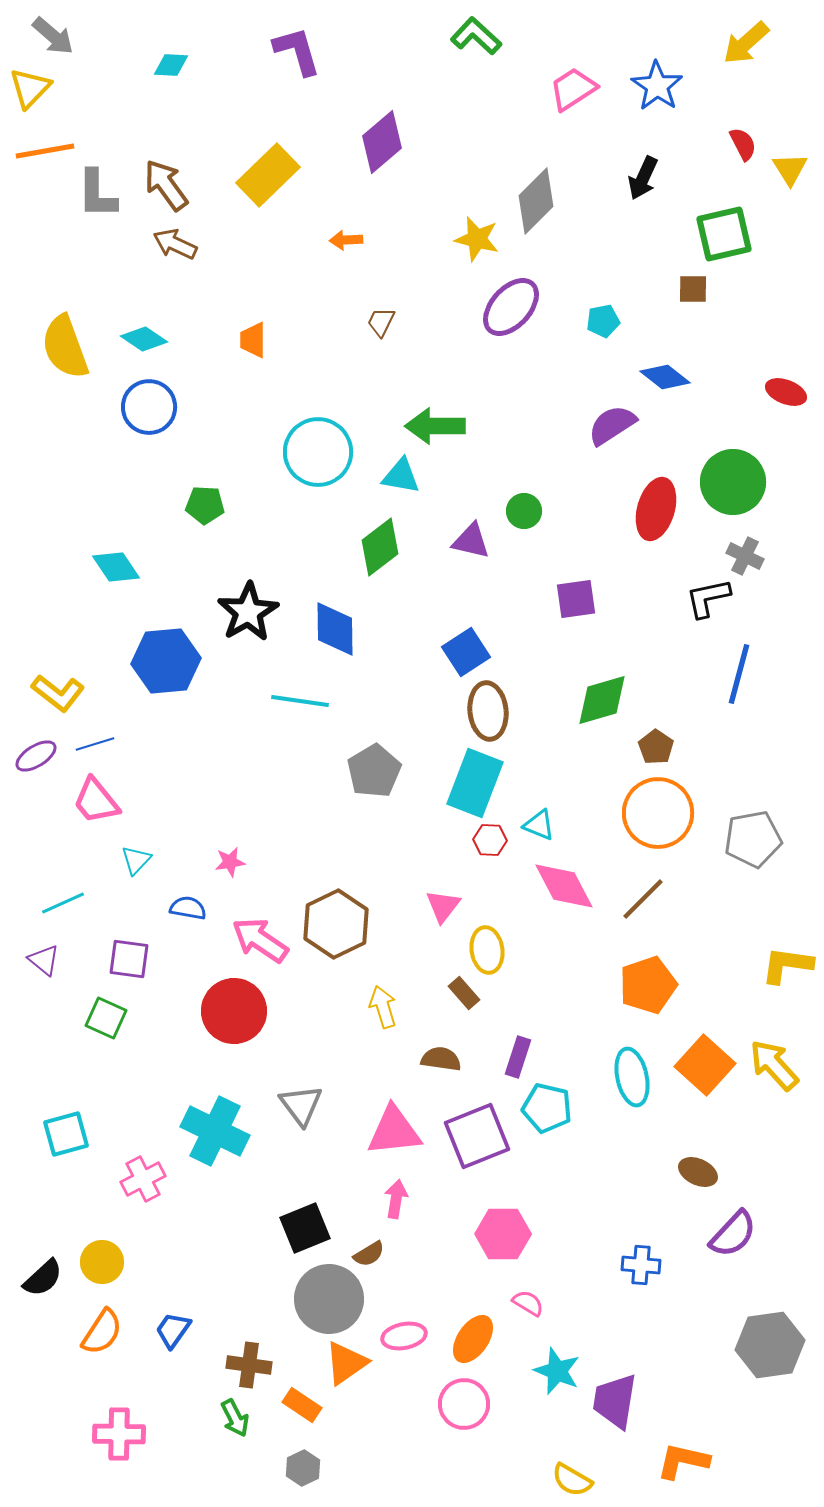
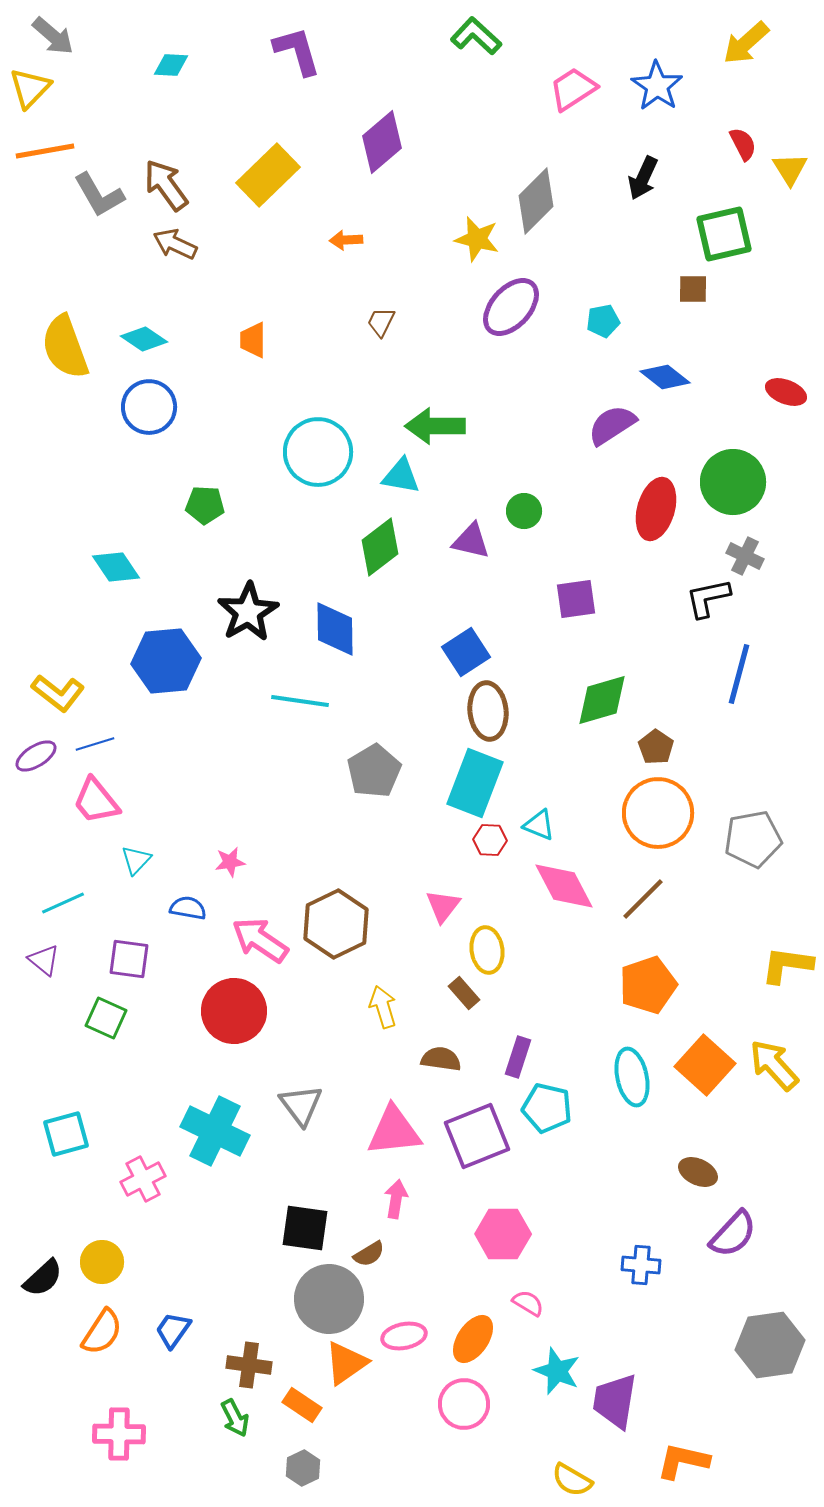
gray L-shape at (97, 194): moved 2 px right, 1 px down; rotated 30 degrees counterclockwise
black square at (305, 1228): rotated 30 degrees clockwise
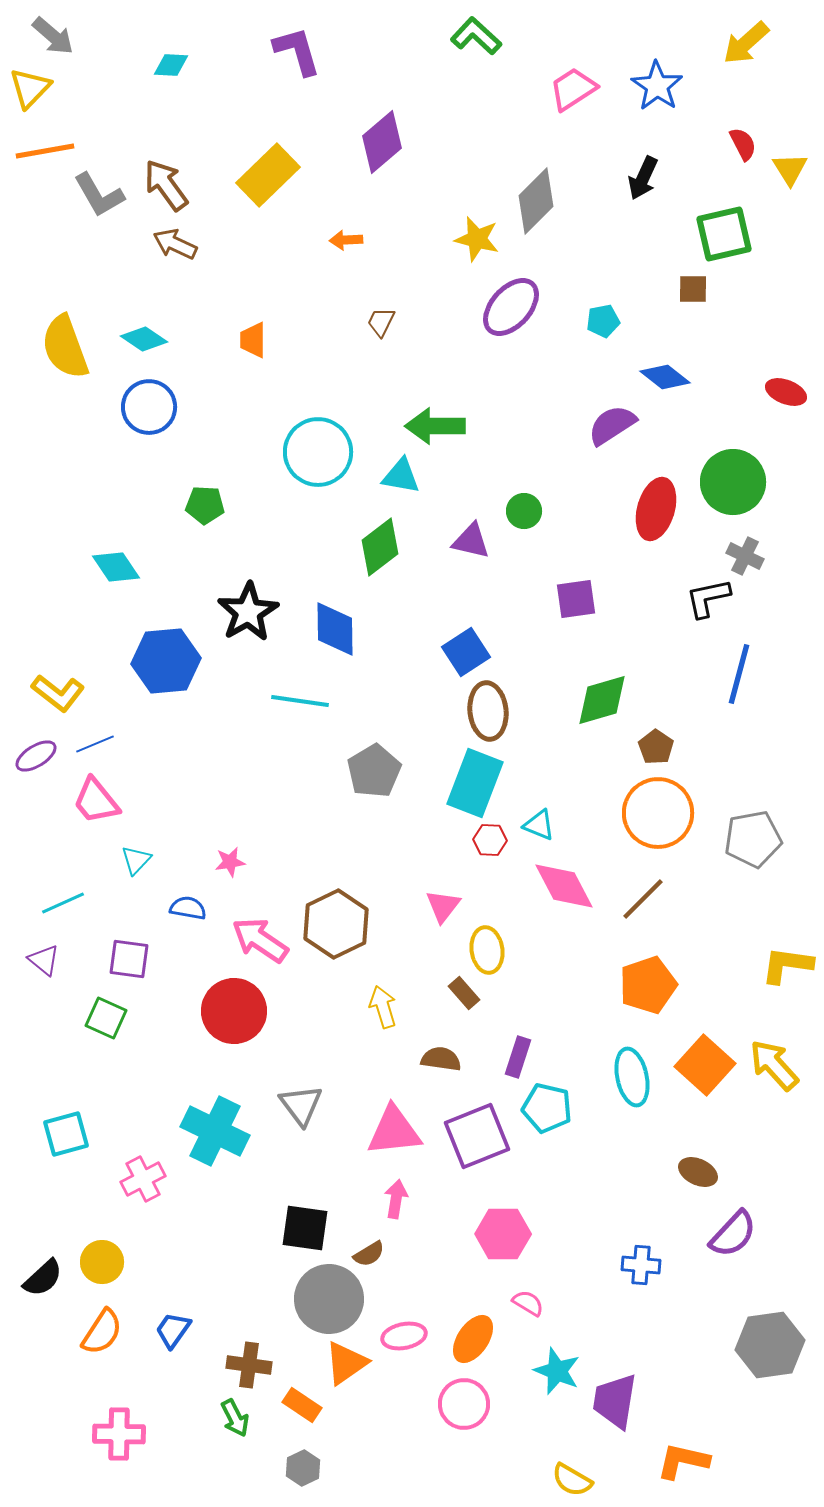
blue line at (95, 744): rotated 6 degrees counterclockwise
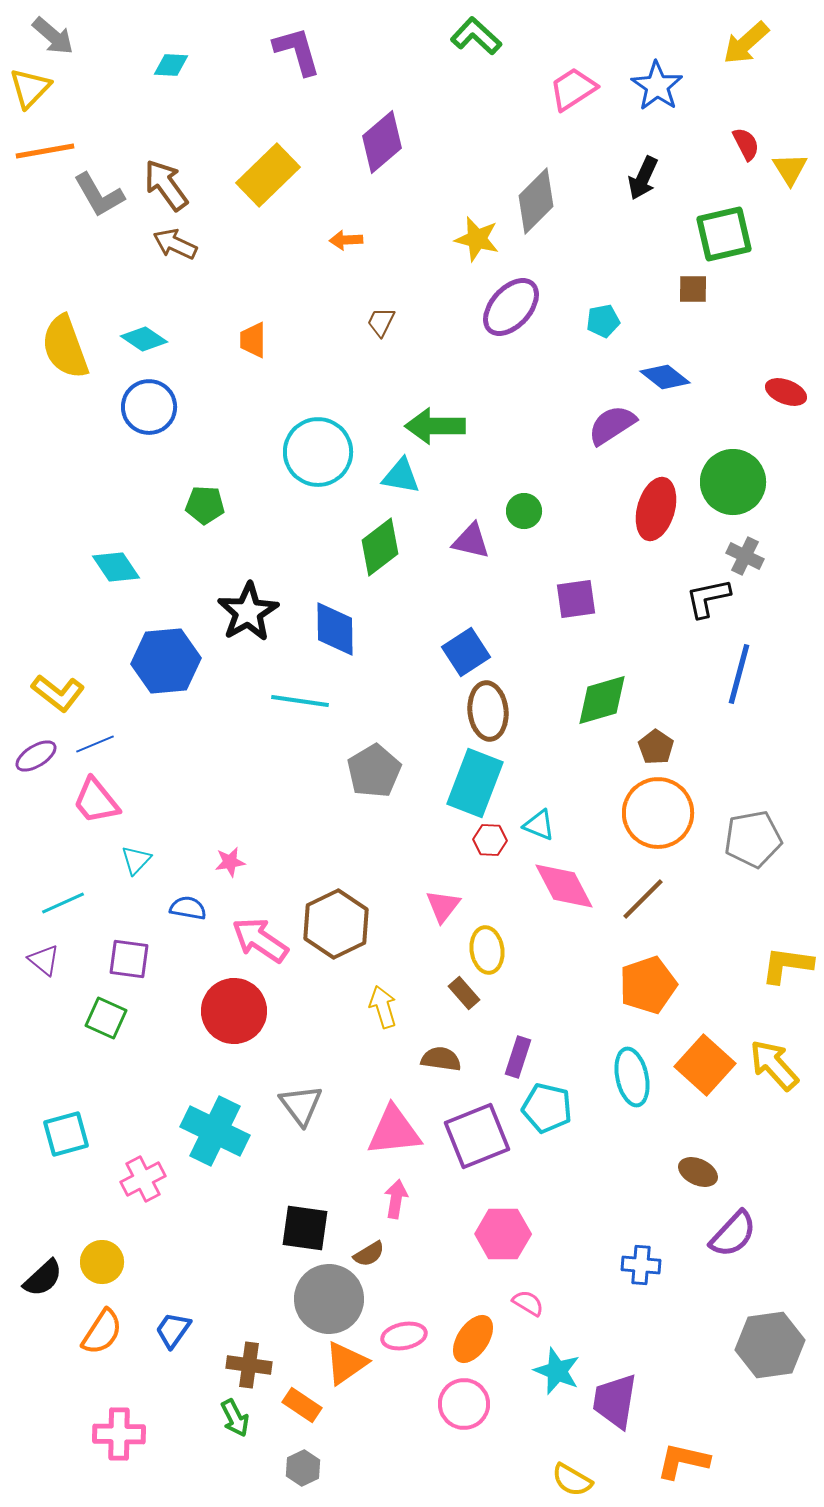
red semicircle at (743, 144): moved 3 px right
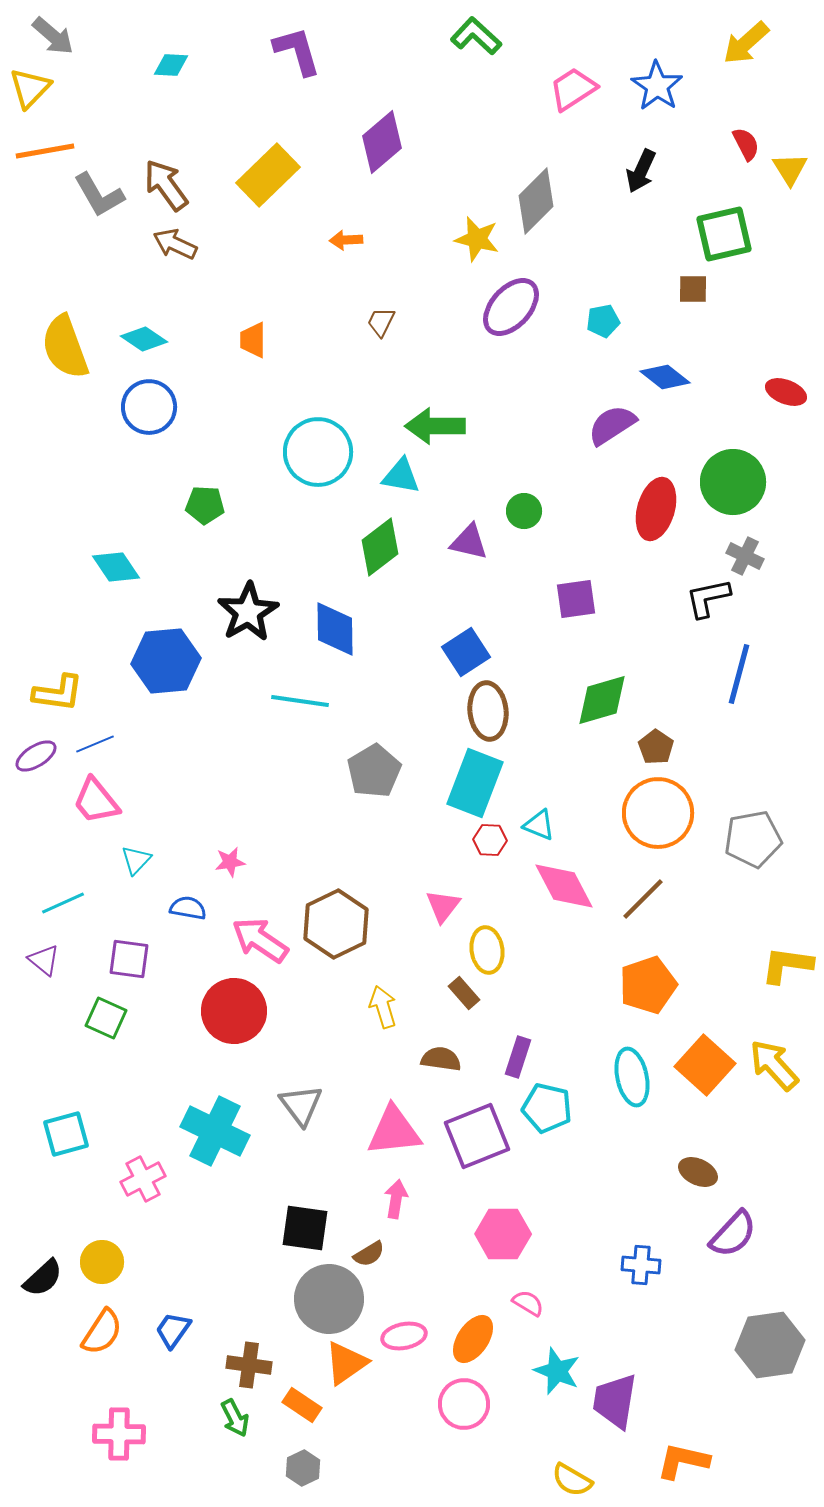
black arrow at (643, 178): moved 2 px left, 7 px up
purple triangle at (471, 541): moved 2 px left, 1 px down
yellow L-shape at (58, 693): rotated 30 degrees counterclockwise
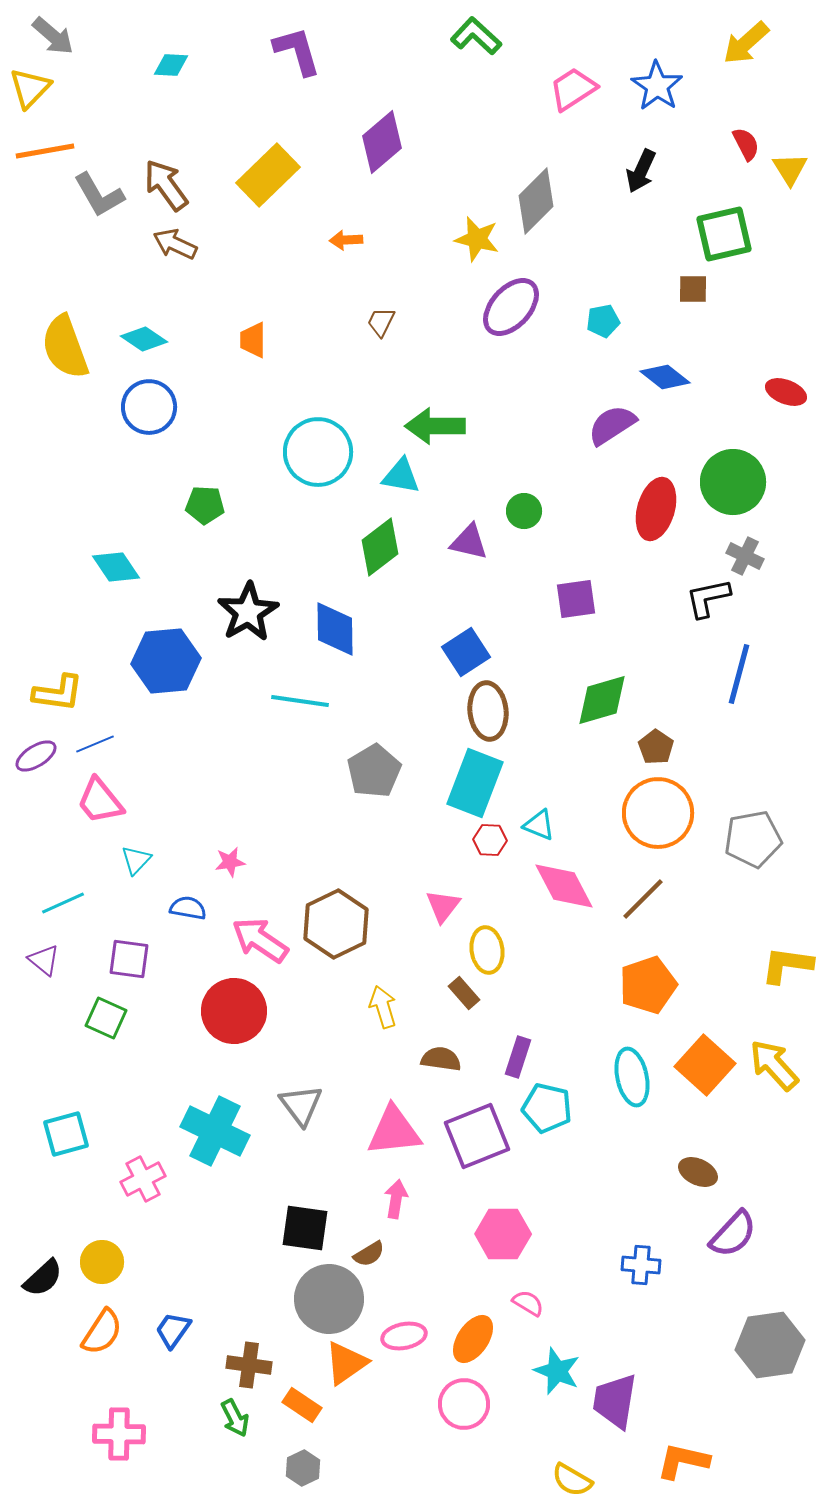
pink trapezoid at (96, 801): moved 4 px right
